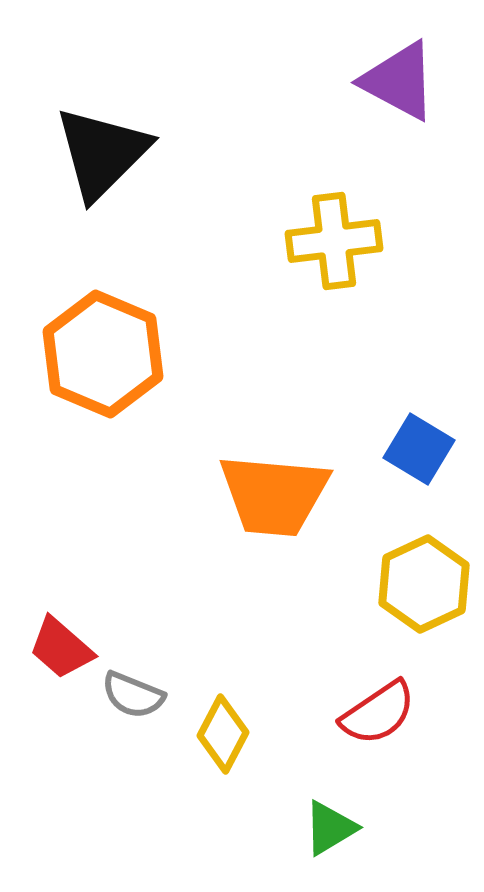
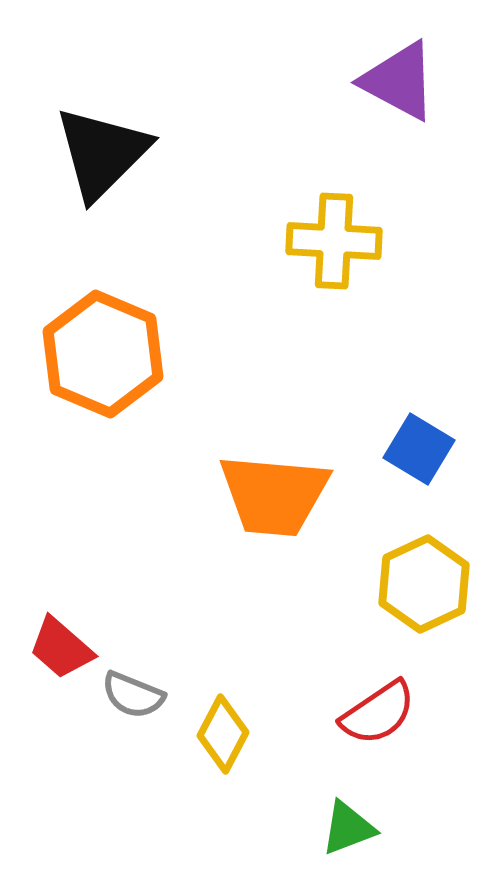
yellow cross: rotated 10 degrees clockwise
green triangle: moved 18 px right; rotated 10 degrees clockwise
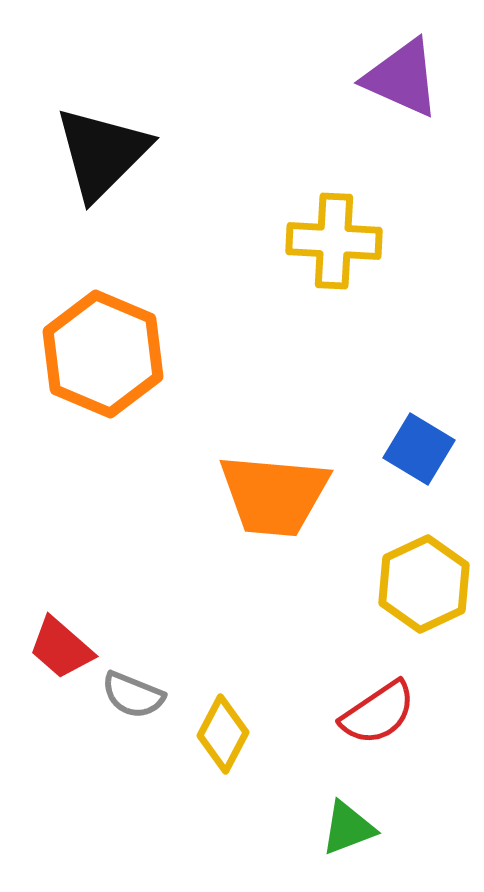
purple triangle: moved 3 px right, 3 px up; rotated 4 degrees counterclockwise
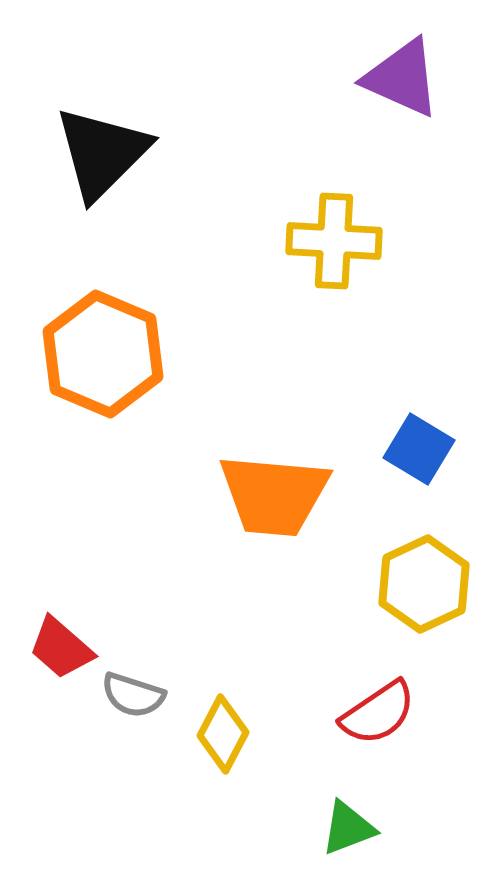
gray semicircle: rotated 4 degrees counterclockwise
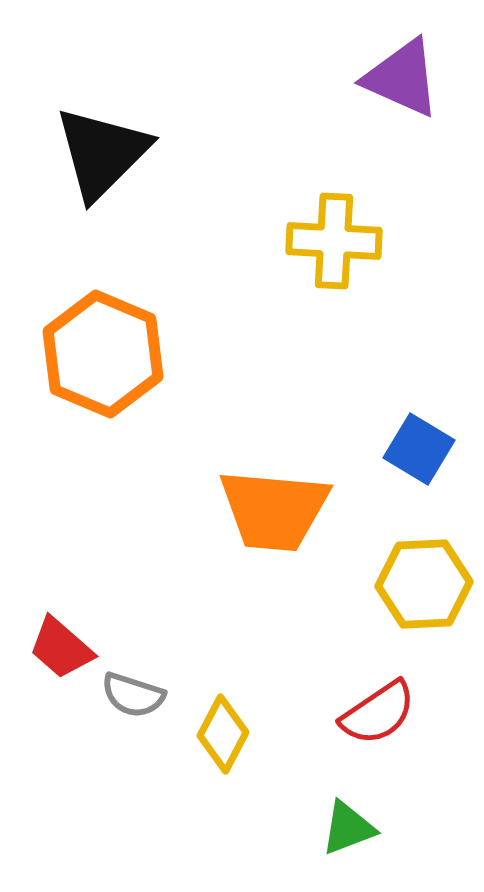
orange trapezoid: moved 15 px down
yellow hexagon: rotated 22 degrees clockwise
